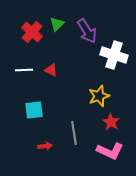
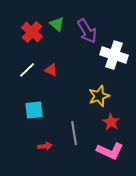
green triangle: rotated 35 degrees counterclockwise
white line: moved 3 px right; rotated 42 degrees counterclockwise
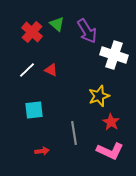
red arrow: moved 3 px left, 5 px down
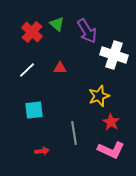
red triangle: moved 9 px right, 2 px up; rotated 24 degrees counterclockwise
pink L-shape: moved 1 px right, 1 px up
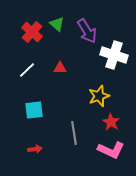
red arrow: moved 7 px left, 2 px up
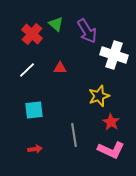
green triangle: moved 1 px left
red cross: moved 2 px down
gray line: moved 2 px down
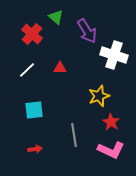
green triangle: moved 7 px up
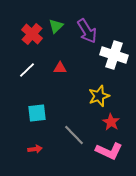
green triangle: moved 9 px down; rotated 35 degrees clockwise
cyan square: moved 3 px right, 3 px down
gray line: rotated 35 degrees counterclockwise
pink L-shape: moved 2 px left, 1 px down
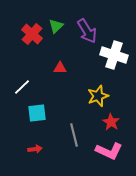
white line: moved 5 px left, 17 px down
yellow star: moved 1 px left
gray line: rotated 30 degrees clockwise
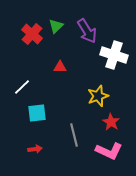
red triangle: moved 1 px up
